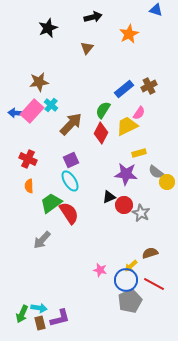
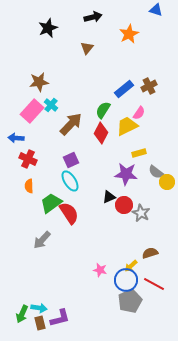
blue arrow: moved 25 px down
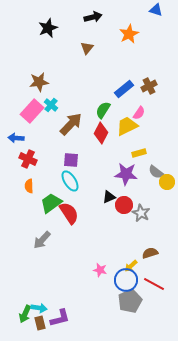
purple square: rotated 28 degrees clockwise
green arrow: moved 3 px right
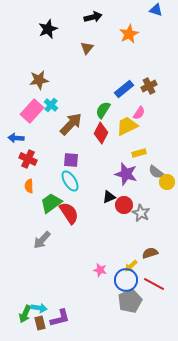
black star: moved 1 px down
brown star: moved 2 px up
purple star: rotated 10 degrees clockwise
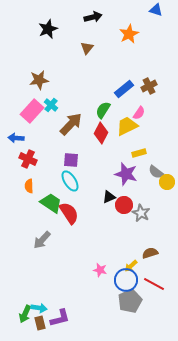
green trapezoid: rotated 70 degrees clockwise
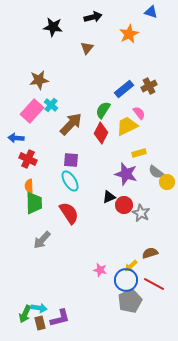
blue triangle: moved 5 px left, 2 px down
black star: moved 5 px right, 2 px up; rotated 30 degrees clockwise
pink semicircle: rotated 72 degrees counterclockwise
green trapezoid: moved 17 px left; rotated 55 degrees clockwise
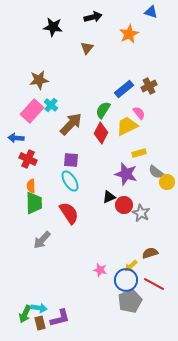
orange semicircle: moved 2 px right
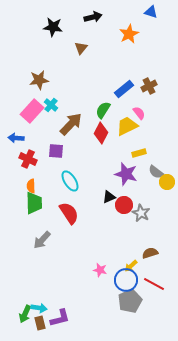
brown triangle: moved 6 px left
purple square: moved 15 px left, 9 px up
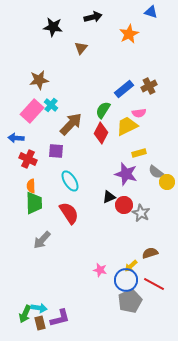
pink semicircle: rotated 120 degrees clockwise
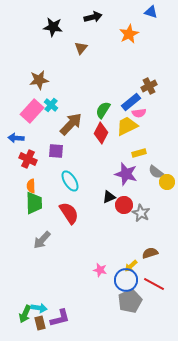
blue rectangle: moved 7 px right, 13 px down
